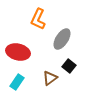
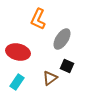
black square: moved 2 px left; rotated 16 degrees counterclockwise
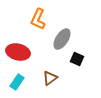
black square: moved 10 px right, 7 px up
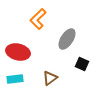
orange L-shape: rotated 20 degrees clockwise
gray ellipse: moved 5 px right
black square: moved 5 px right, 5 px down
cyan rectangle: moved 2 px left, 3 px up; rotated 49 degrees clockwise
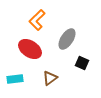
orange L-shape: moved 1 px left, 1 px down
red ellipse: moved 12 px right, 3 px up; rotated 20 degrees clockwise
black square: moved 1 px up
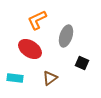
orange L-shape: rotated 20 degrees clockwise
gray ellipse: moved 1 px left, 3 px up; rotated 15 degrees counterclockwise
cyan rectangle: moved 1 px up; rotated 14 degrees clockwise
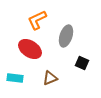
brown triangle: rotated 14 degrees clockwise
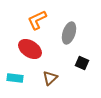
gray ellipse: moved 3 px right, 3 px up
brown triangle: rotated 21 degrees counterclockwise
